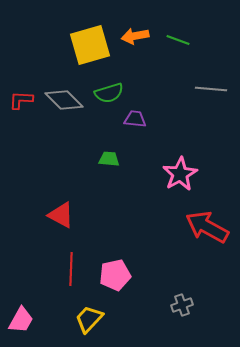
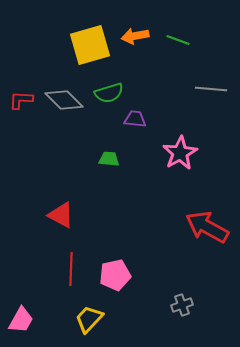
pink star: moved 21 px up
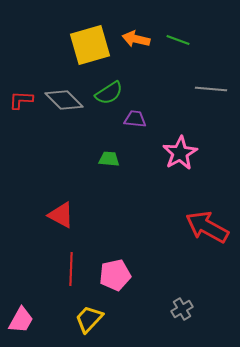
orange arrow: moved 1 px right, 3 px down; rotated 24 degrees clockwise
green semicircle: rotated 16 degrees counterclockwise
gray cross: moved 4 px down; rotated 10 degrees counterclockwise
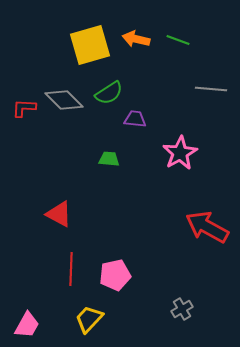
red L-shape: moved 3 px right, 8 px down
red triangle: moved 2 px left, 1 px up
pink trapezoid: moved 6 px right, 5 px down
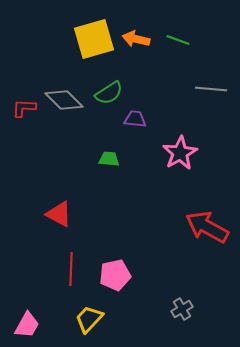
yellow square: moved 4 px right, 6 px up
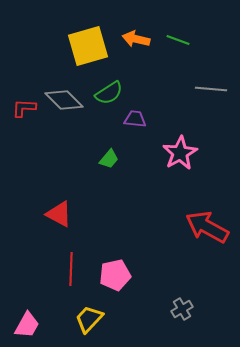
yellow square: moved 6 px left, 7 px down
green trapezoid: rotated 125 degrees clockwise
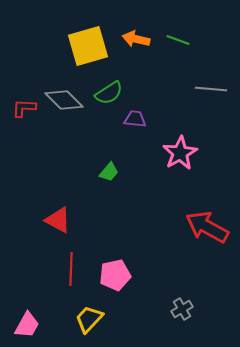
green trapezoid: moved 13 px down
red triangle: moved 1 px left, 6 px down
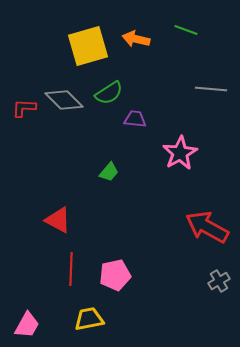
green line: moved 8 px right, 10 px up
gray cross: moved 37 px right, 28 px up
yellow trapezoid: rotated 36 degrees clockwise
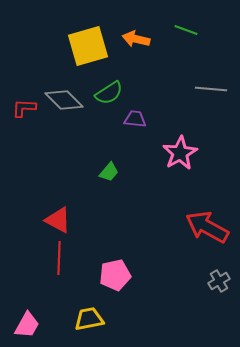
red line: moved 12 px left, 11 px up
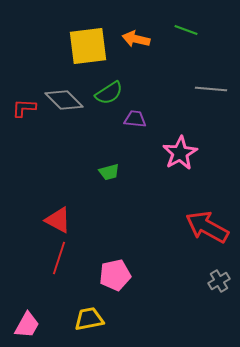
yellow square: rotated 9 degrees clockwise
green trapezoid: rotated 35 degrees clockwise
red line: rotated 16 degrees clockwise
